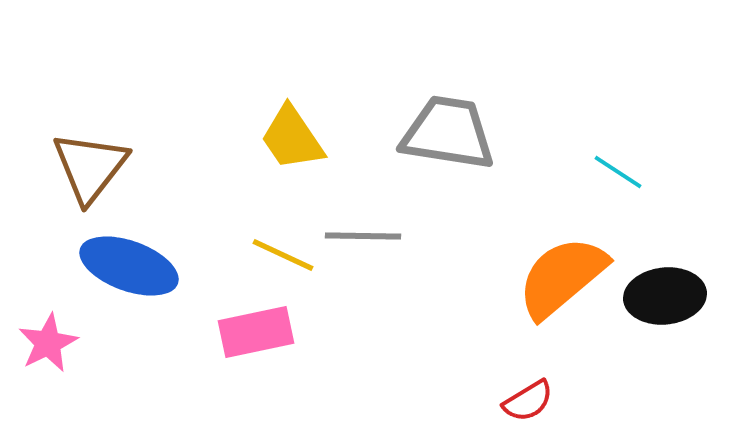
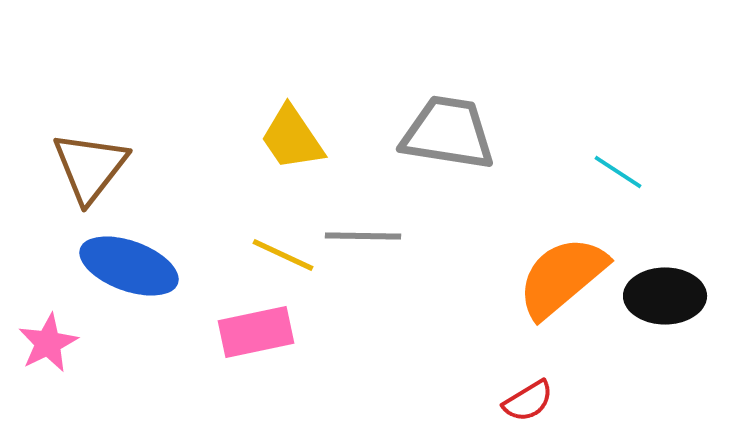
black ellipse: rotated 6 degrees clockwise
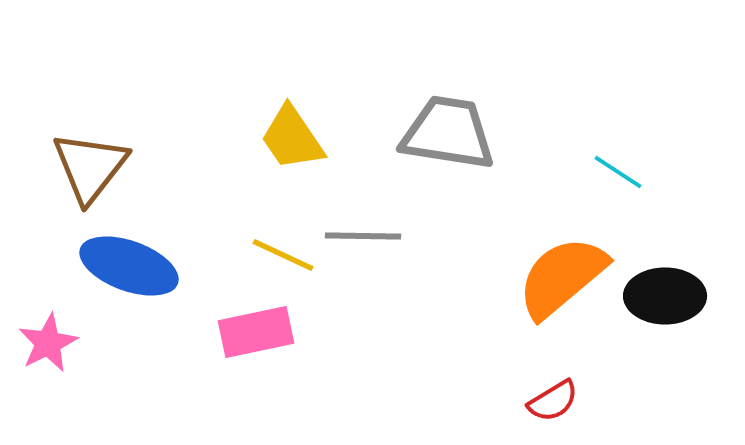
red semicircle: moved 25 px right
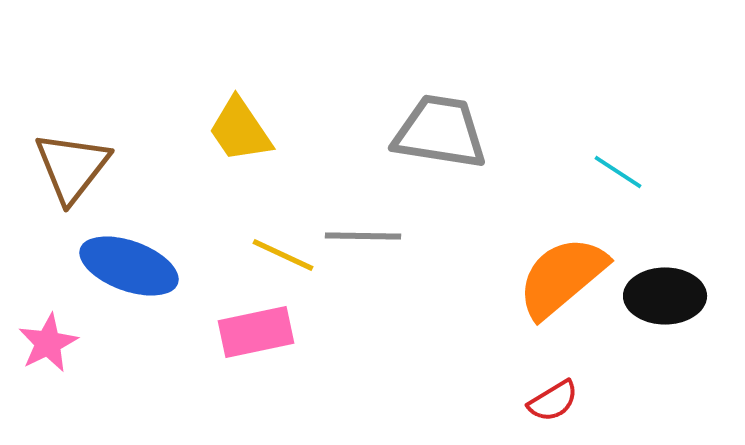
gray trapezoid: moved 8 px left, 1 px up
yellow trapezoid: moved 52 px left, 8 px up
brown triangle: moved 18 px left
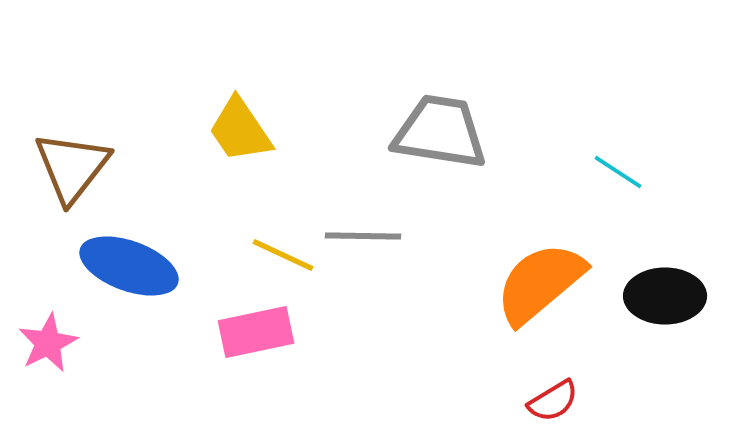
orange semicircle: moved 22 px left, 6 px down
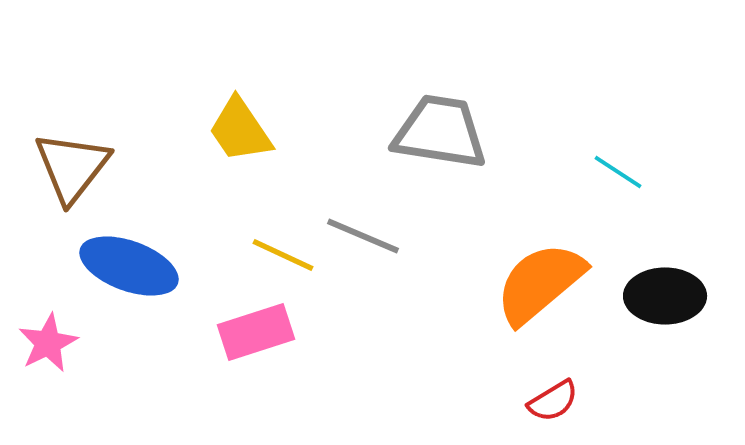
gray line: rotated 22 degrees clockwise
pink rectangle: rotated 6 degrees counterclockwise
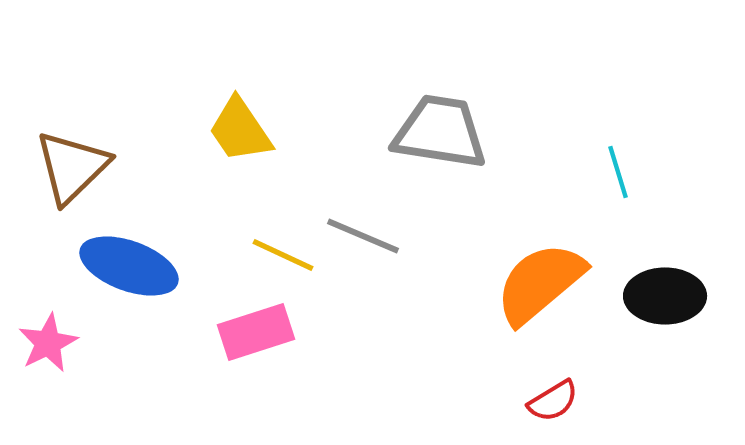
brown triangle: rotated 8 degrees clockwise
cyan line: rotated 40 degrees clockwise
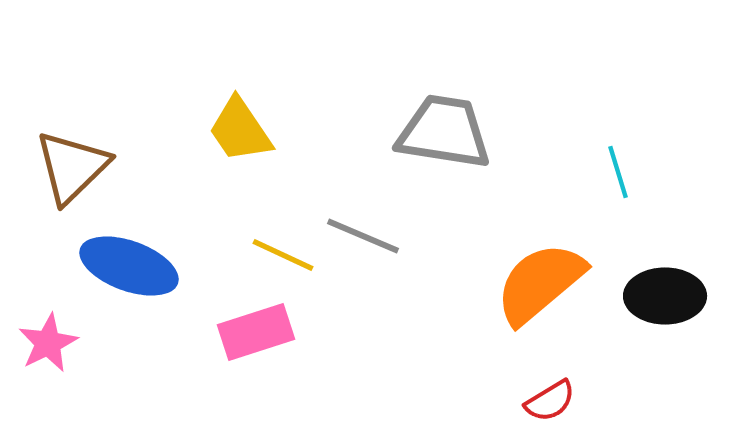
gray trapezoid: moved 4 px right
red semicircle: moved 3 px left
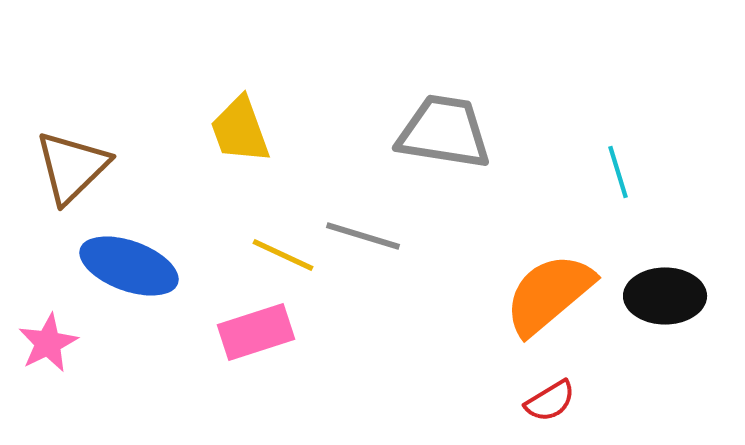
yellow trapezoid: rotated 14 degrees clockwise
gray line: rotated 6 degrees counterclockwise
orange semicircle: moved 9 px right, 11 px down
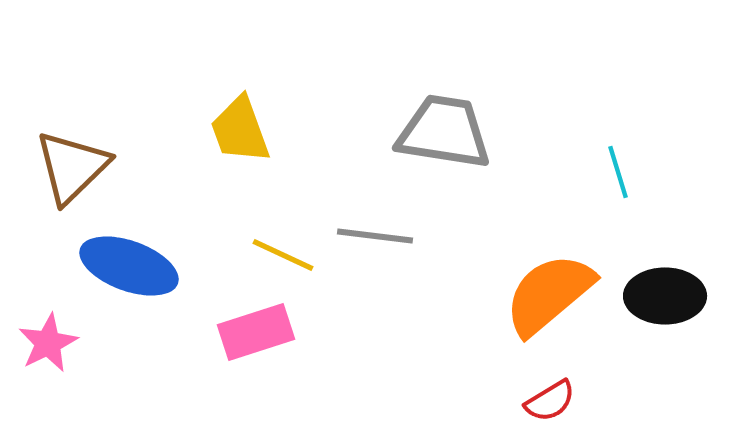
gray line: moved 12 px right; rotated 10 degrees counterclockwise
